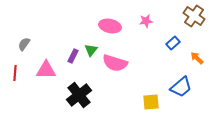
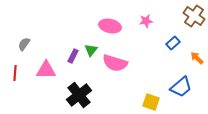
yellow square: rotated 24 degrees clockwise
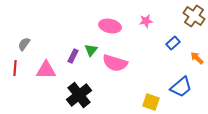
red line: moved 5 px up
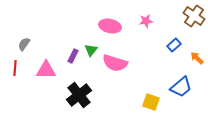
blue rectangle: moved 1 px right, 2 px down
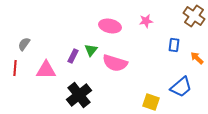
blue rectangle: rotated 40 degrees counterclockwise
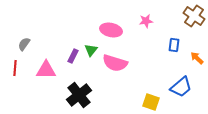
pink ellipse: moved 1 px right, 4 px down
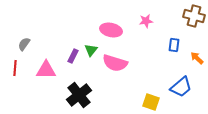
brown cross: rotated 20 degrees counterclockwise
